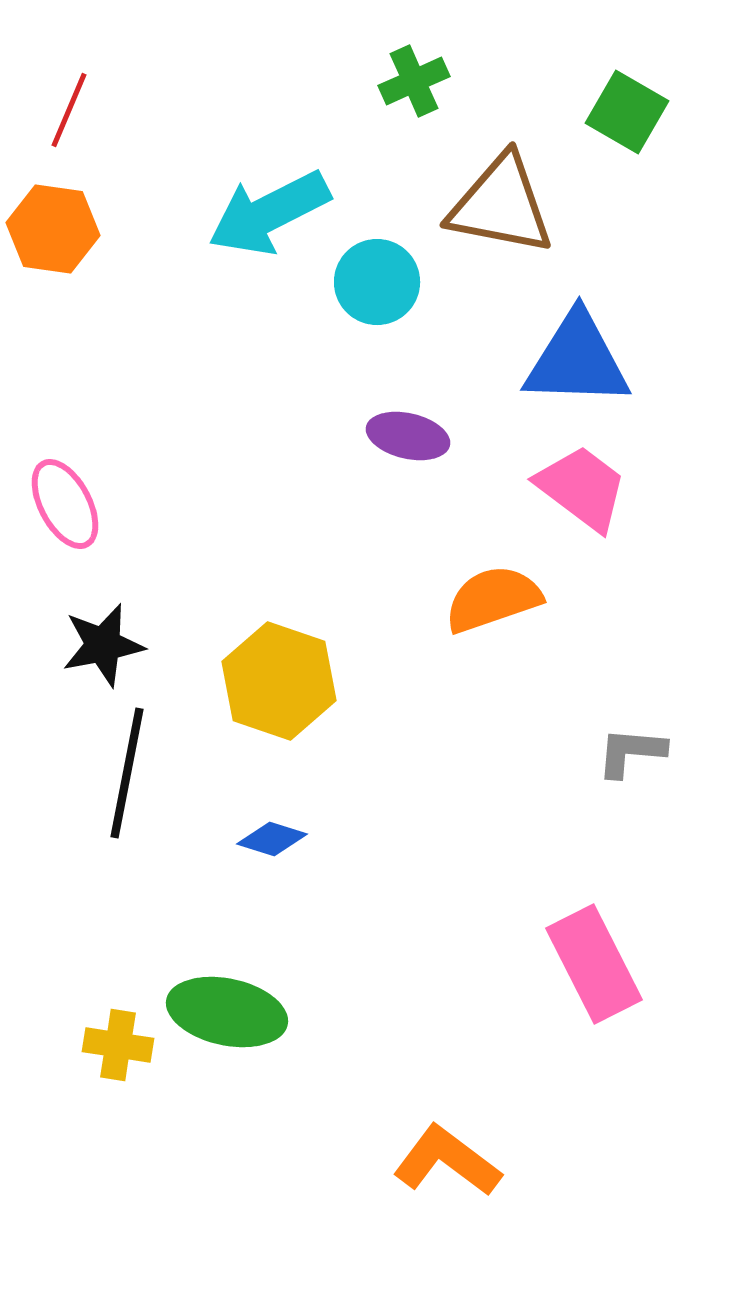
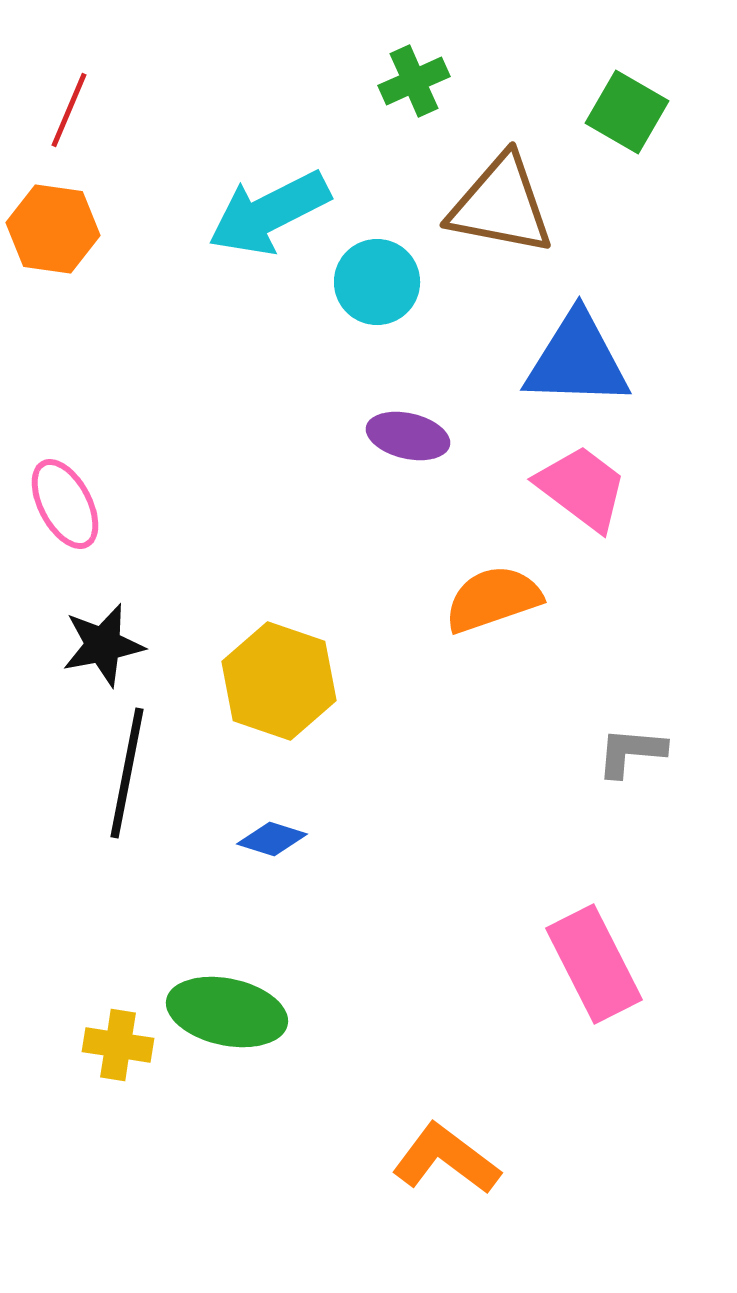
orange L-shape: moved 1 px left, 2 px up
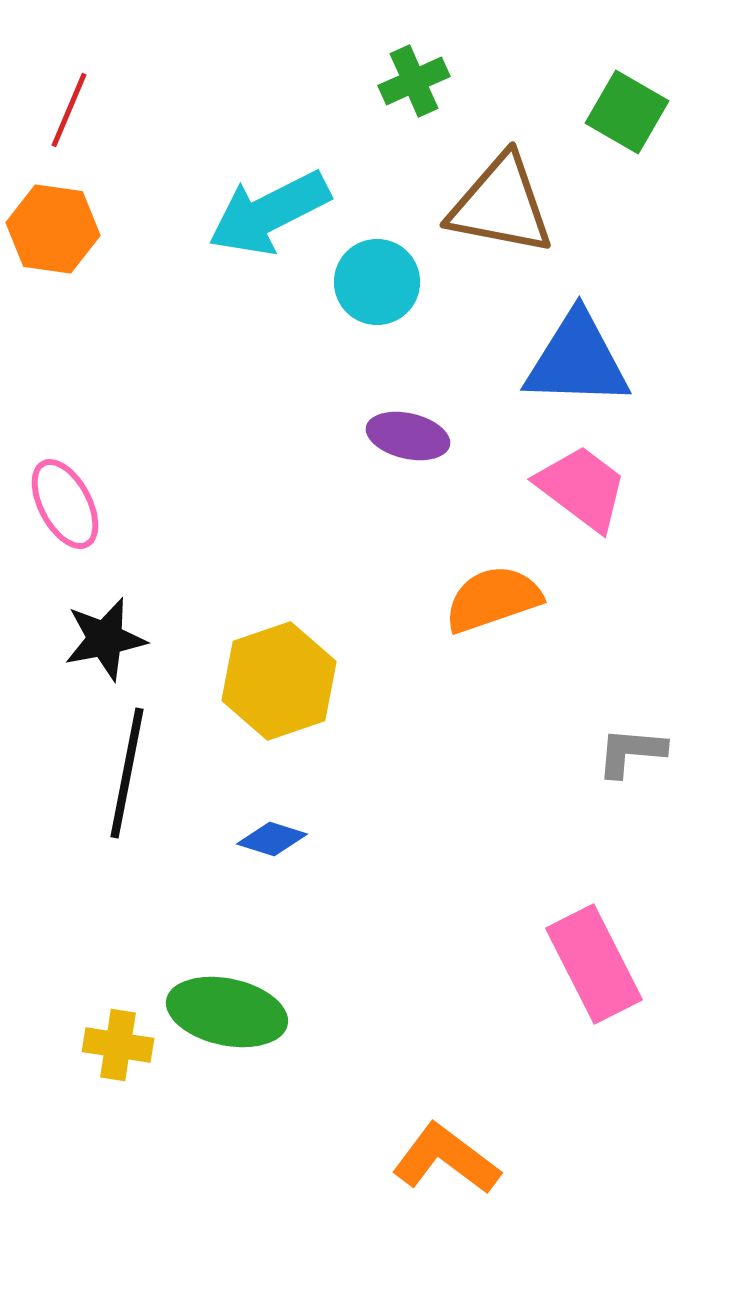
black star: moved 2 px right, 6 px up
yellow hexagon: rotated 22 degrees clockwise
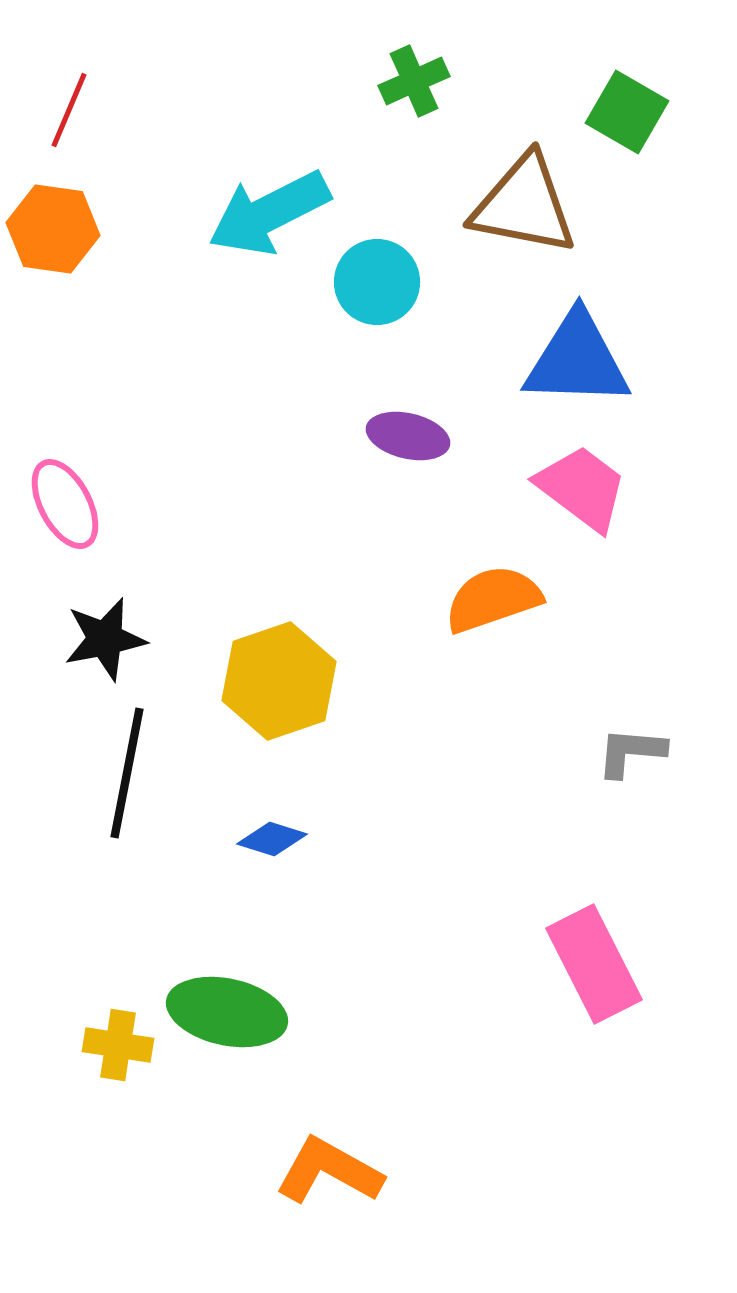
brown triangle: moved 23 px right
orange L-shape: moved 117 px left, 12 px down; rotated 8 degrees counterclockwise
